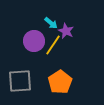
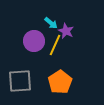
yellow line: moved 2 px right; rotated 10 degrees counterclockwise
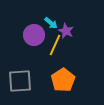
purple circle: moved 6 px up
orange pentagon: moved 3 px right, 2 px up
